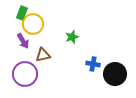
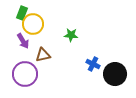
green star: moved 1 px left, 2 px up; rotated 24 degrees clockwise
blue cross: rotated 16 degrees clockwise
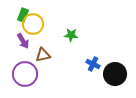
green rectangle: moved 1 px right, 2 px down
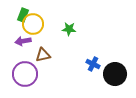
green star: moved 2 px left, 6 px up
purple arrow: rotated 112 degrees clockwise
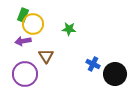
brown triangle: moved 3 px right, 1 px down; rotated 49 degrees counterclockwise
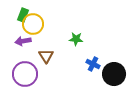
green star: moved 7 px right, 10 px down
black circle: moved 1 px left
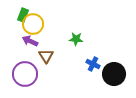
purple arrow: moved 7 px right; rotated 35 degrees clockwise
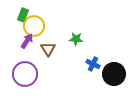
yellow circle: moved 1 px right, 2 px down
purple arrow: moved 3 px left; rotated 98 degrees clockwise
brown triangle: moved 2 px right, 7 px up
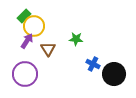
green rectangle: moved 1 px right, 1 px down; rotated 24 degrees clockwise
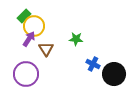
purple arrow: moved 2 px right, 2 px up
brown triangle: moved 2 px left
purple circle: moved 1 px right
